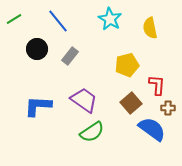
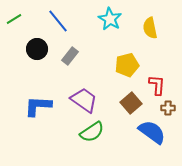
blue semicircle: moved 3 px down
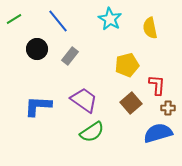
blue semicircle: moved 6 px right, 1 px down; rotated 52 degrees counterclockwise
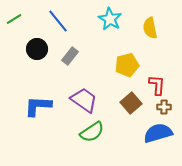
brown cross: moved 4 px left, 1 px up
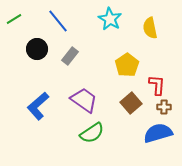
yellow pentagon: rotated 20 degrees counterclockwise
blue L-shape: rotated 44 degrees counterclockwise
green semicircle: moved 1 px down
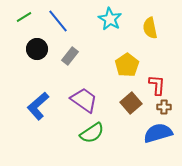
green line: moved 10 px right, 2 px up
